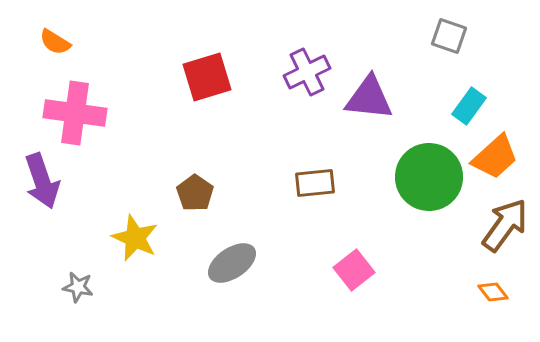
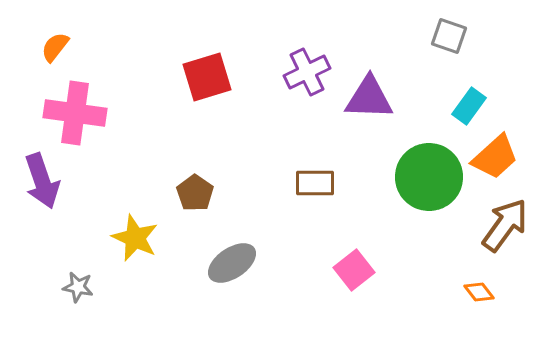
orange semicircle: moved 5 px down; rotated 96 degrees clockwise
purple triangle: rotated 4 degrees counterclockwise
brown rectangle: rotated 6 degrees clockwise
orange diamond: moved 14 px left
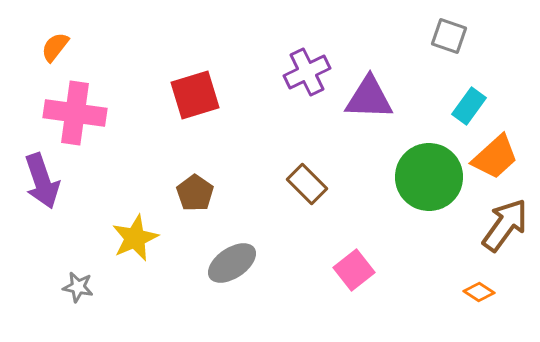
red square: moved 12 px left, 18 px down
brown rectangle: moved 8 px left, 1 px down; rotated 45 degrees clockwise
yellow star: rotated 24 degrees clockwise
orange diamond: rotated 20 degrees counterclockwise
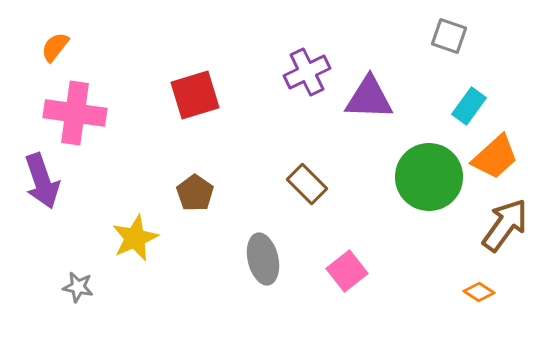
gray ellipse: moved 31 px right, 4 px up; rotated 69 degrees counterclockwise
pink square: moved 7 px left, 1 px down
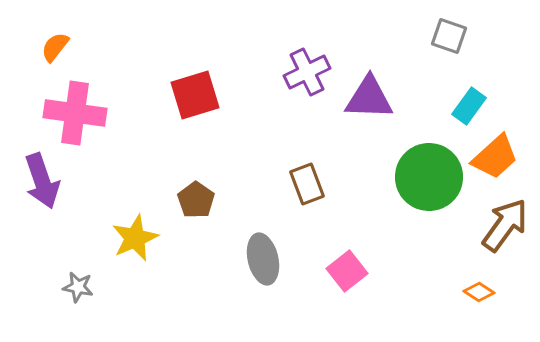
brown rectangle: rotated 24 degrees clockwise
brown pentagon: moved 1 px right, 7 px down
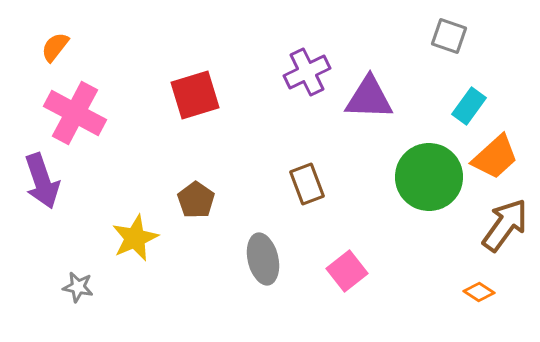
pink cross: rotated 20 degrees clockwise
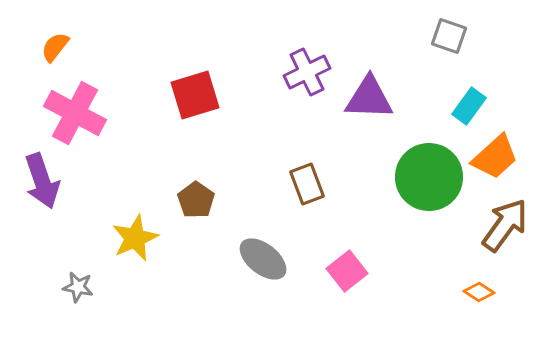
gray ellipse: rotated 39 degrees counterclockwise
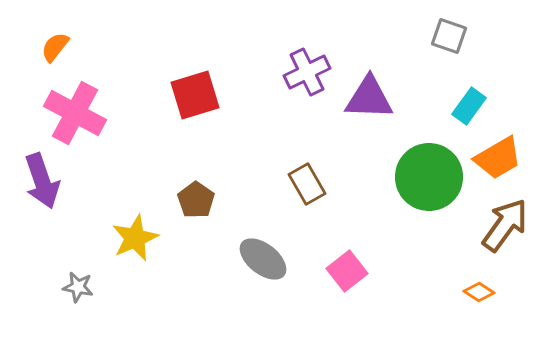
orange trapezoid: moved 3 px right, 1 px down; rotated 12 degrees clockwise
brown rectangle: rotated 9 degrees counterclockwise
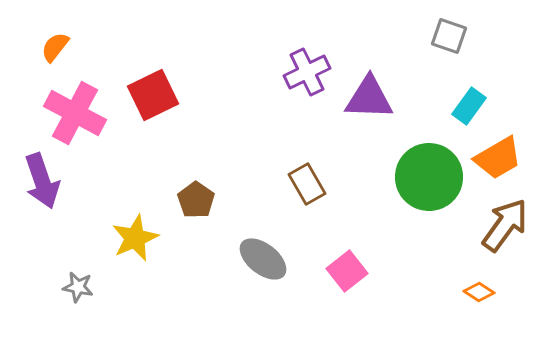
red square: moved 42 px left; rotated 9 degrees counterclockwise
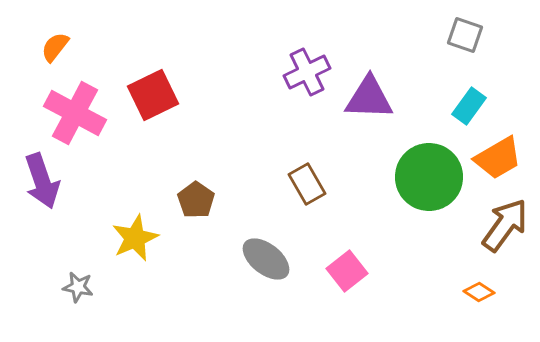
gray square: moved 16 px right, 1 px up
gray ellipse: moved 3 px right
